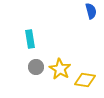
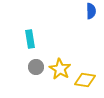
blue semicircle: rotated 14 degrees clockwise
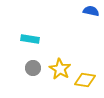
blue semicircle: rotated 77 degrees counterclockwise
cyan rectangle: rotated 72 degrees counterclockwise
gray circle: moved 3 px left, 1 px down
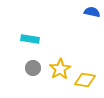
blue semicircle: moved 1 px right, 1 px down
yellow star: rotated 10 degrees clockwise
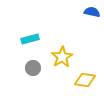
cyan rectangle: rotated 24 degrees counterclockwise
yellow star: moved 2 px right, 12 px up
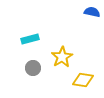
yellow diamond: moved 2 px left
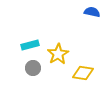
cyan rectangle: moved 6 px down
yellow star: moved 4 px left, 3 px up
yellow diamond: moved 7 px up
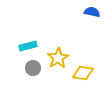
cyan rectangle: moved 2 px left, 1 px down
yellow star: moved 4 px down
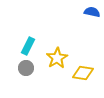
cyan rectangle: rotated 48 degrees counterclockwise
yellow star: moved 1 px left
gray circle: moved 7 px left
